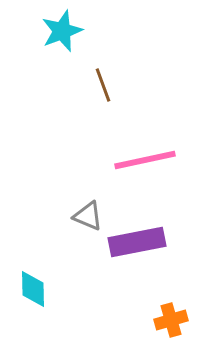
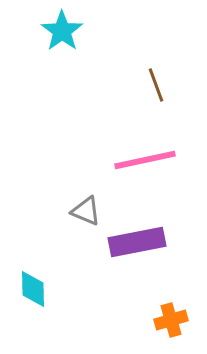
cyan star: rotated 15 degrees counterclockwise
brown line: moved 53 px right
gray triangle: moved 2 px left, 5 px up
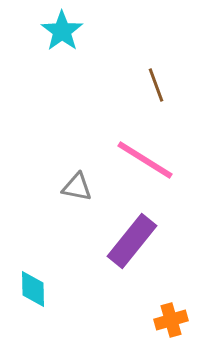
pink line: rotated 44 degrees clockwise
gray triangle: moved 9 px left, 24 px up; rotated 12 degrees counterclockwise
purple rectangle: moved 5 px left, 1 px up; rotated 40 degrees counterclockwise
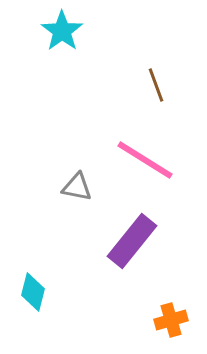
cyan diamond: moved 3 px down; rotated 15 degrees clockwise
